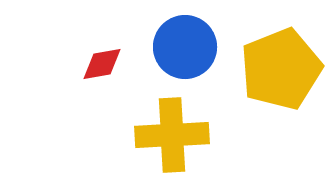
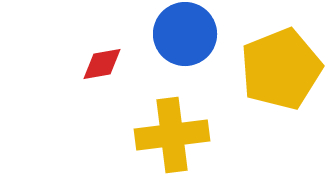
blue circle: moved 13 px up
yellow cross: rotated 4 degrees counterclockwise
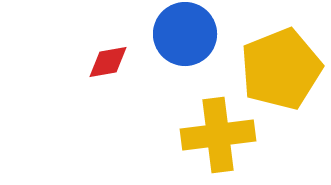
red diamond: moved 6 px right, 2 px up
yellow cross: moved 46 px right
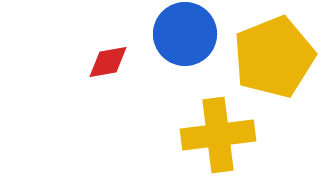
yellow pentagon: moved 7 px left, 12 px up
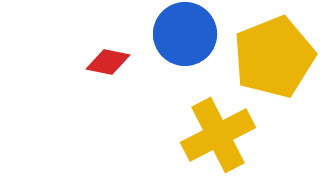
red diamond: rotated 21 degrees clockwise
yellow cross: rotated 20 degrees counterclockwise
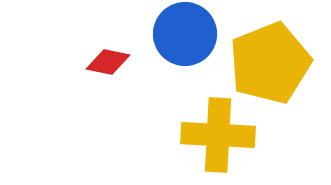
yellow pentagon: moved 4 px left, 6 px down
yellow cross: rotated 30 degrees clockwise
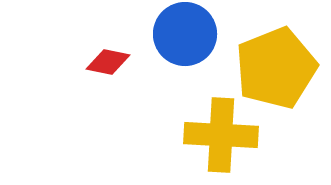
yellow pentagon: moved 6 px right, 5 px down
yellow cross: moved 3 px right
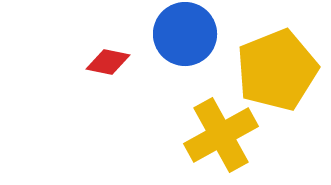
yellow pentagon: moved 1 px right, 2 px down
yellow cross: rotated 32 degrees counterclockwise
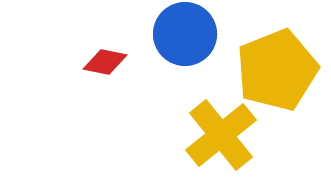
red diamond: moved 3 px left
yellow cross: rotated 10 degrees counterclockwise
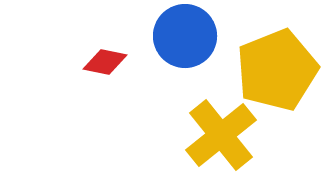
blue circle: moved 2 px down
